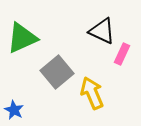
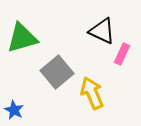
green triangle: rotated 8 degrees clockwise
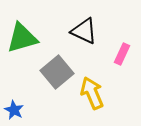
black triangle: moved 18 px left
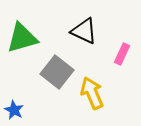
gray square: rotated 12 degrees counterclockwise
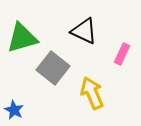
gray square: moved 4 px left, 4 px up
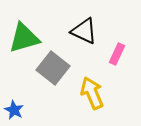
green triangle: moved 2 px right
pink rectangle: moved 5 px left
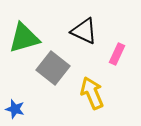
blue star: moved 1 px right, 1 px up; rotated 12 degrees counterclockwise
